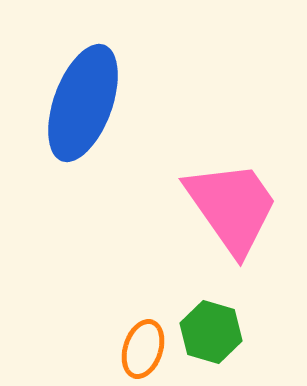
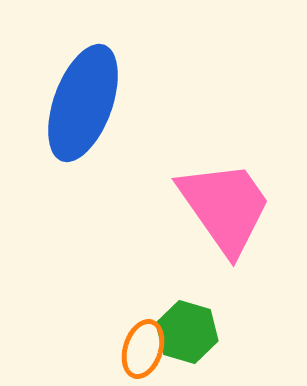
pink trapezoid: moved 7 px left
green hexagon: moved 24 px left
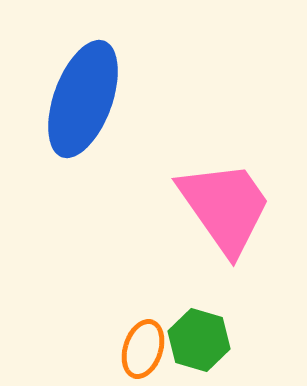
blue ellipse: moved 4 px up
green hexagon: moved 12 px right, 8 px down
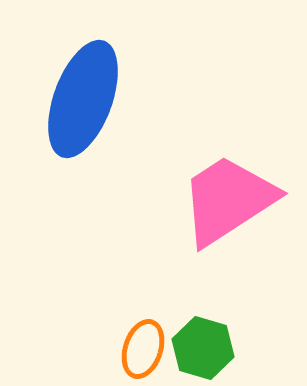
pink trapezoid: moved 3 px right, 7 px up; rotated 88 degrees counterclockwise
green hexagon: moved 4 px right, 8 px down
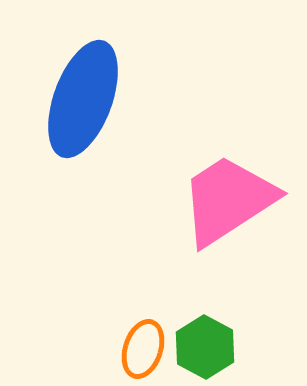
green hexagon: moved 2 px right, 1 px up; rotated 12 degrees clockwise
